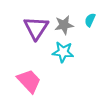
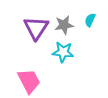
pink trapezoid: rotated 16 degrees clockwise
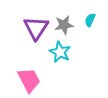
cyan star: moved 3 px left; rotated 20 degrees clockwise
pink trapezoid: moved 1 px up
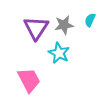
cyan star: moved 1 px left, 1 px down
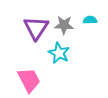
cyan semicircle: rotated 64 degrees clockwise
gray star: rotated 12 degrees clockwise
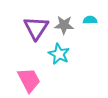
cyan star: moved 1 px down
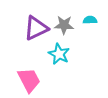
purple triangle: rotated 32 degrees clockwise
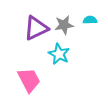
gray star: rotated 12 degrees counterclockwise
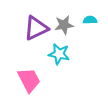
cyan star: rotated 15 degrees counterclockwise
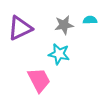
purple triangle: moved 16 px left
pink trapezoid: moved 10 px right
